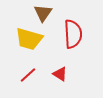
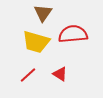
red semicircle: rotated 92 degrees counterclockwise
yellow trapezoid: moved 7 px right, 3 px down
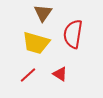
red semicircle: rotated 76 degrees counterclockwise
yellow trapezoid: moved 1 px down
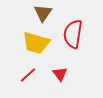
red triangle: rotated 21 degrees clockwise
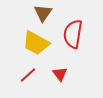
yellow trapezoid: rotated 12 degrees clockwise
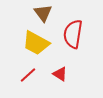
brown triangle: rotated 12 degrees counterclockwise
red triangle: rotated 21 degrees counterclockwise
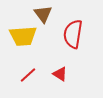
brown triangle: moved 1 px down
yellow trapezoid: moved 13 px left, 7 px up; rotated 32 degrees counterclockwise
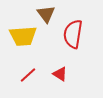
brown triangle: moved 3 px right
